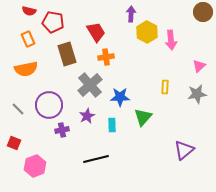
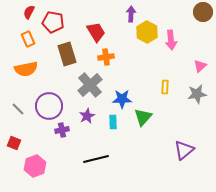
red semicircle: moved 1 px down; rotated 104 degrees clockwise
pink triangle: moved 1 px right
blue star: moved 2 px right, 2 px down
purple circle: moved 1 px down
cyan rectangle: moved 1 px right, 3 px up
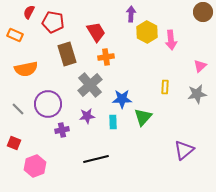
orange rectangle: moved 13 px left, 4 px up; rotated 42 degrees counterclockwise
purple circle: moved 1 px left, 2 px up
purple star: rotated 21 degrees clockwise
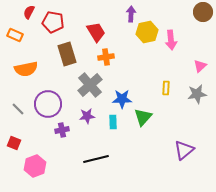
yellow hexagon: rotated 20 degrees clockwise
yellow rectangle: moved 1 px right, 1 px down
